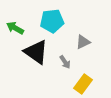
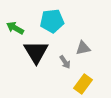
gray triangle: moved 6 px down; rotated 14 degrees clockwise
black triangle: rotated 24 degrees clockwise
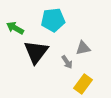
cyan pentagon: moved 1 px right, 1 px up
black triangle: rotated 8 degrees clockwise
gray arrow: moved 2 px right
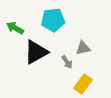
black triangle: rotated 24 degrees clockwise
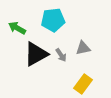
green arrow: moved 2 px right
black triangle: moved 2 px down
gray arrow: moved 6 px left, 7 px up
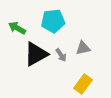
cyan pentagon: moved 1 px down
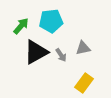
cyan pentagon: moved 2 px left
green arrow: moved 4 px right, 2 px up; rotated 102 degrees clockwise
black triangle: moved 2 px up
yellow rectangle: moved 1 px right, 1 px up
